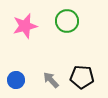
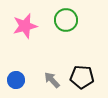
green circle: moved 1 px left, 1 px up
gray arrow: moved 1 px right
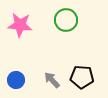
pink star: moved 5 px left, 1 px up; rotated 20 degrees clockwise
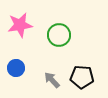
green circle: moved 7 px left, 15 px down
pink star: rotated 15 degrees counterclockwise
blue circle: moved 12 px up
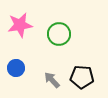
green circle: moved 1 px up
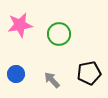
blue circle: moved 6 px down
black pentagon: moved 7 px right, 4 px up; rotated 15 degrees counterclockwise
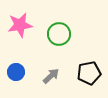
blue circle: moved 2 px up
gray arrow: moved 1 px left, 4 px up; rotated 90 degrees clockwise
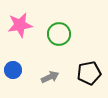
blue circle: moved 3 px left, 2 px up
gray arrow: moved 1 px left, 1 px down; rotated 18 degrees clockwise
